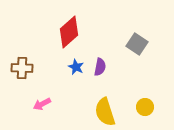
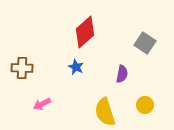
red diamond: moved 16 px right
gray square: moved 8 px right, 1 px up
purple semicircle: moved 22 px right, 7 px down
yellow circle: moved 2 px up
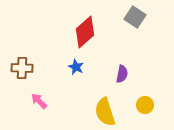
gray square: moved 10 px left, 26 px up
pink arrow: moved 3 px left, 3 px up; rotated 72 degrees clockwise
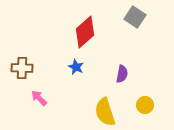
pink arrow: moved 3 px up
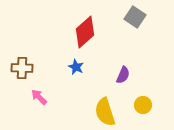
purple semicircle: moved 1 px right, 1 px down; rotated 12 degrees clockwise
pink arrow: moved 1 px up
yellow circle: moved 2 px left
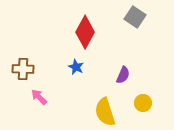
red diamond: rotated 20 degrees counterclockwise
brown cross: moved 1 px right, 1 px down
yellow circle: moved 2 px up
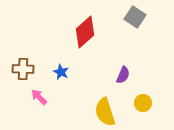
red diamond: rotated 20 degrees clockwise
blue star: moved 15 px left, 5 px down
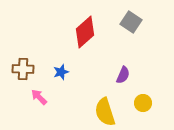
gray square: moved 4 px left, 5 px down
blue star: rotated 28 degrees clockwise
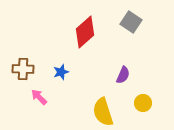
yellow semicircle: moved 2 px left
